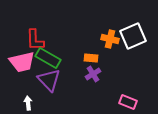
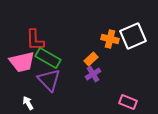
orange rectangle: moved 1 px down; rotated 48 degrees counterclockwise
white arrow: rotated 24 degrees counterclockwise
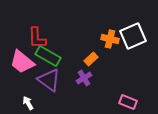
red L-shape: moved 2 px right, 2 px up
green rectangle: moved 2 px up
pink trapezoid: rotated 52 degrees clockwise
purple cross: moved 9 px left, 4 px down
purple triangle: rotated 10 degrees counterclockwise
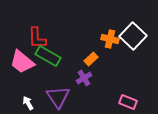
white square: rotated 24 degrees counterclockwise
purple triangle: moved 9 px right, 17 px down; rotated 20 degrees clockwise
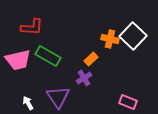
red L-shape: moved 5 px left, 11 px up; rotated 85 degrees counterclockwise
pink trapezoid: moved 4 px left, 2 px up; rotated 52 degrees counterclockwise
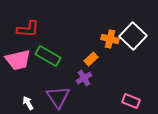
red L-shape: moved 4 px left, 2 px down
pink rectangle: moved 3 px right, 1 px up
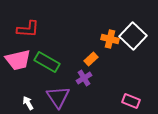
green rectangle: moved 1 px left, 6 px down
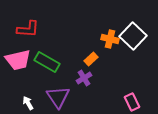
pink rectangle: moved 1 px right, 1 px down; rotated 42 degrees clockwise
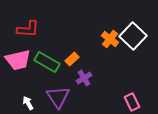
orange cross: rotated 24 degrees clockwise
orange rectangle: moved 19 px left
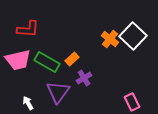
purple triangle: moved 5 px up; rotated 10 degrees clockwise
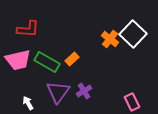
white square: moved 2 px up
purple cross: moved 13 px down
